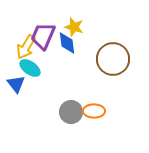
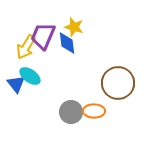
brown circle: moved 5 px right, 24 px down
cyan ellipse: moved 8 px down
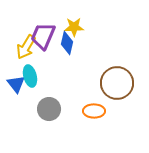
yellow star: rotated 18 degrees counterclockwise
blue diamond: rotated 20 degrees clockwise
cyan ellipse: rotated 40 degrees clockwise
brown circle: moved 1 px left
gray circle: moved 22 px left, 3 px up
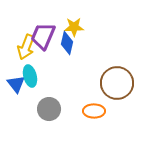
yellow arrow: rotated 10 degrees counterclockwise
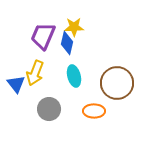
yellow arrow: moved 9 px right, 26 px down
cyan ellipse: moved 44 px right
